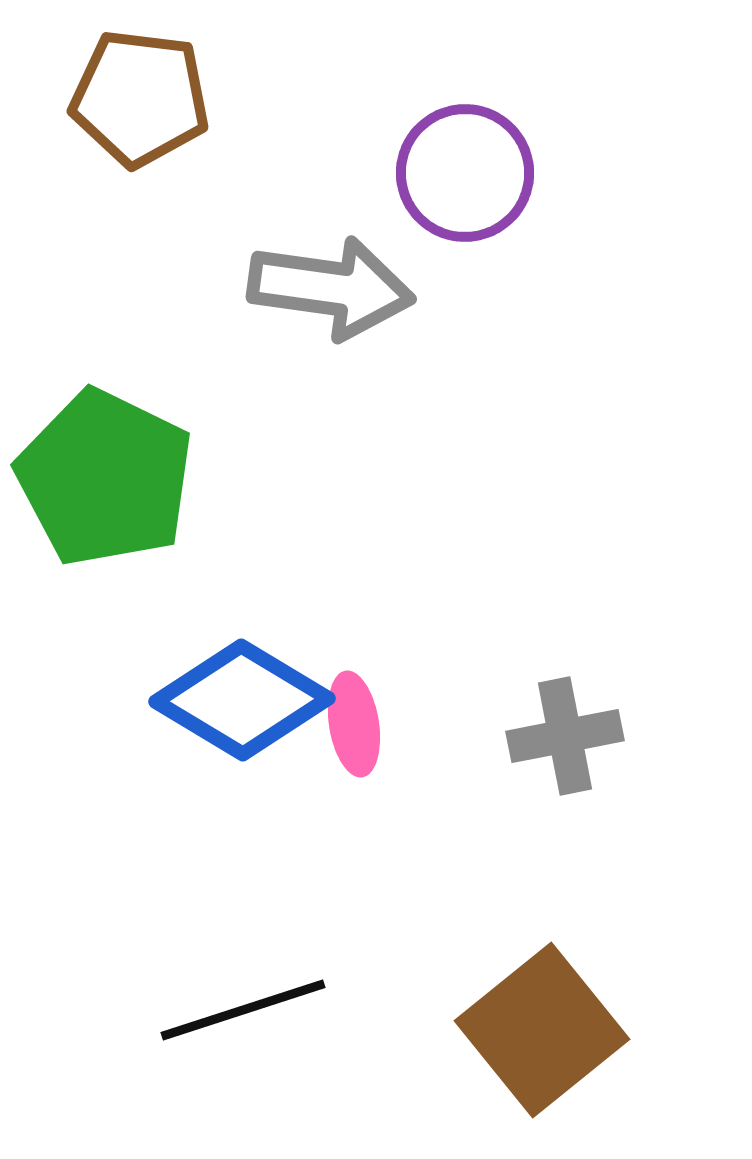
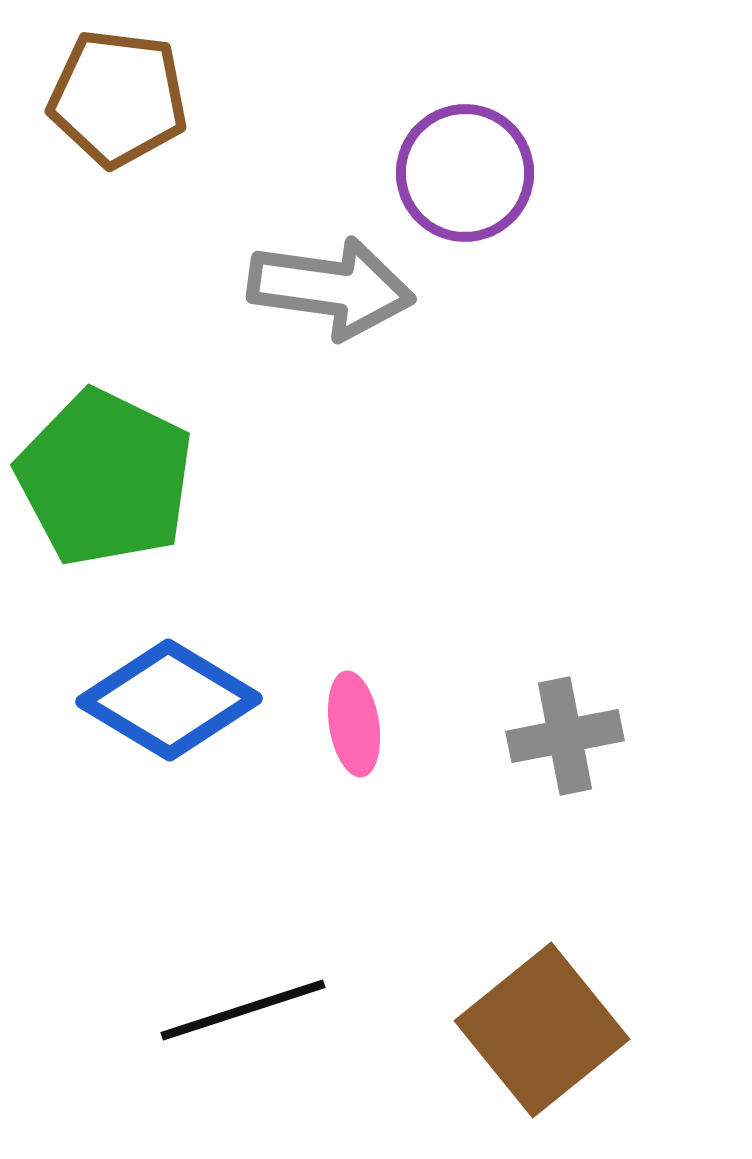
brown pentagon: moved 22 px left
blue diamond: moved 73 px left
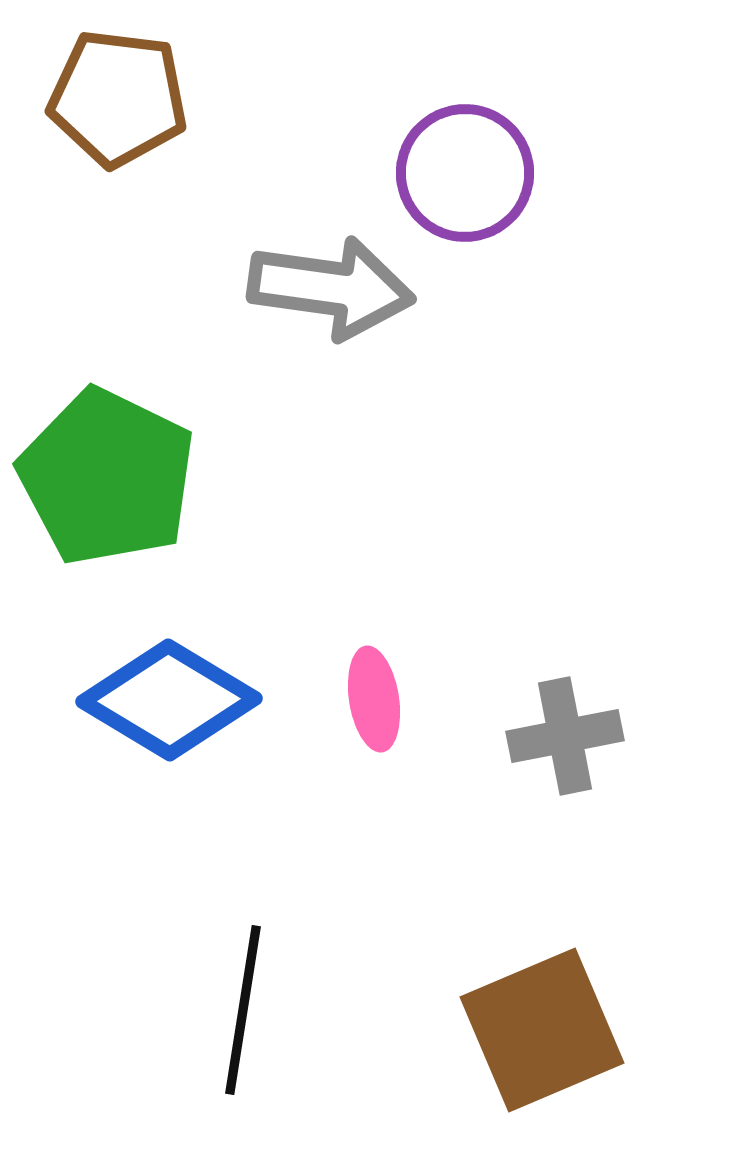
green pentagon: moved 2 px right, 1 px up
pink ellipse: moved 20 px right, 25 px up
black line: rotated 63 degrees counterclockwise
brown square: rotated 16 degrees clockwise
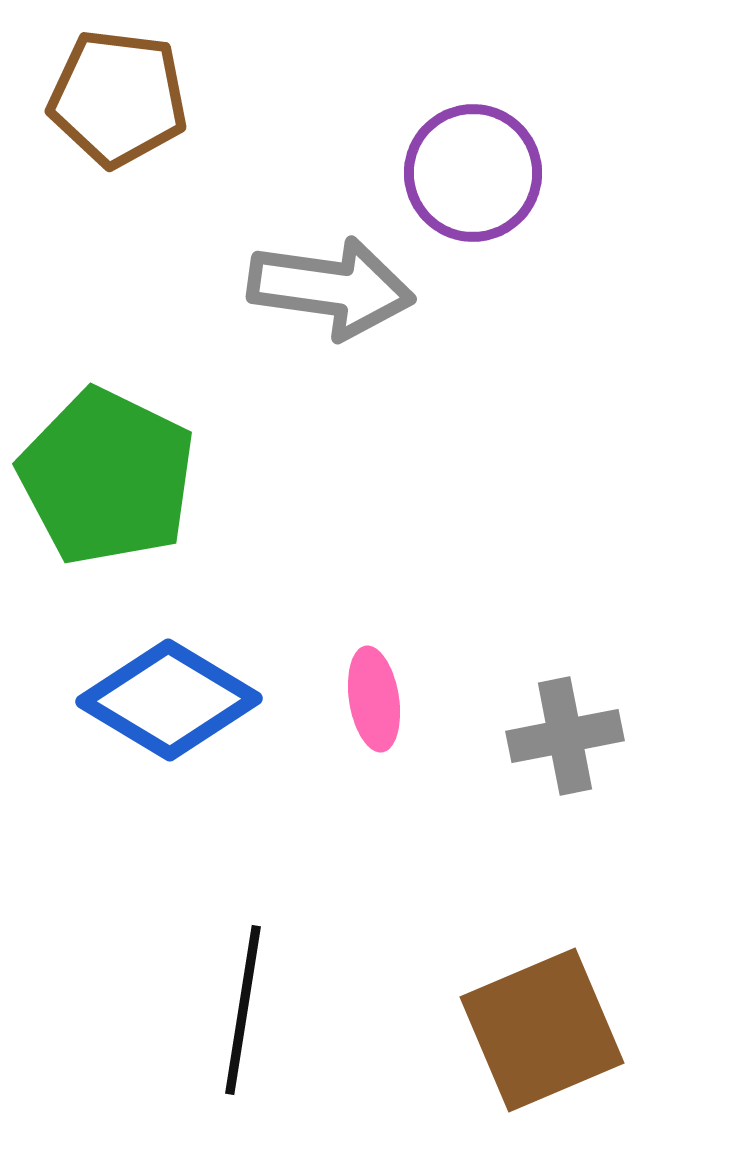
purple circle: moved 8 px right
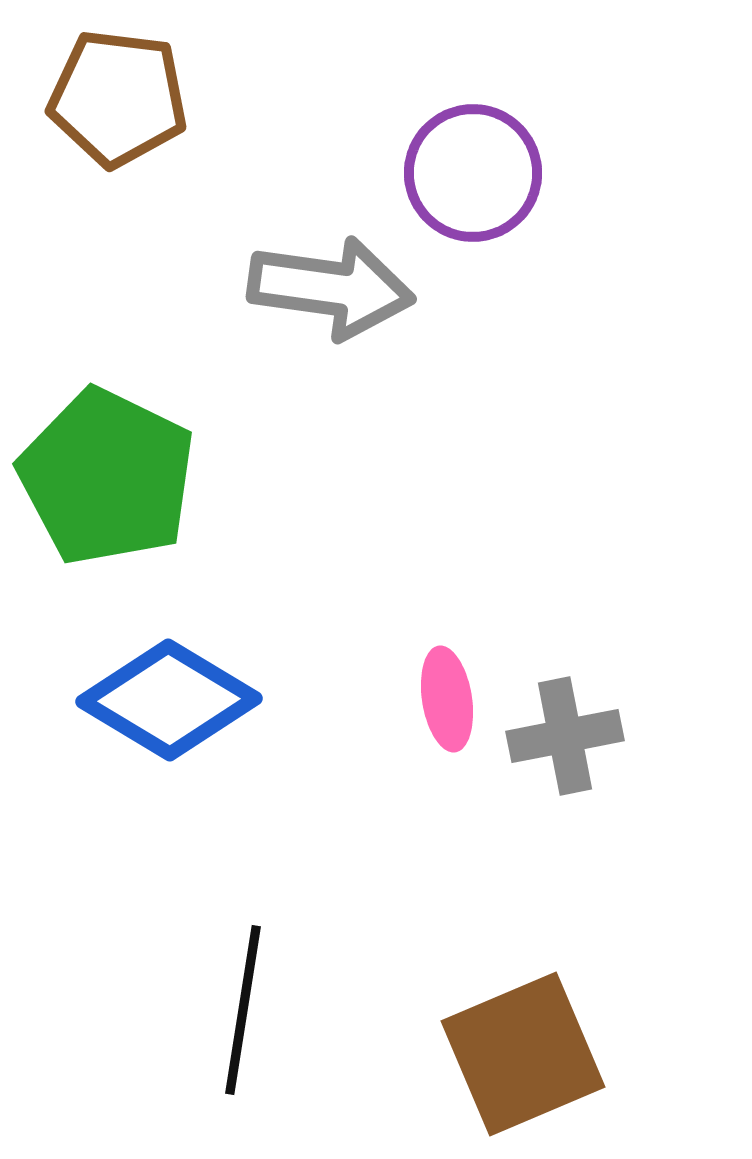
pink ellipse: moved 73 px right
brown square: moved 19 px left, 24 px down
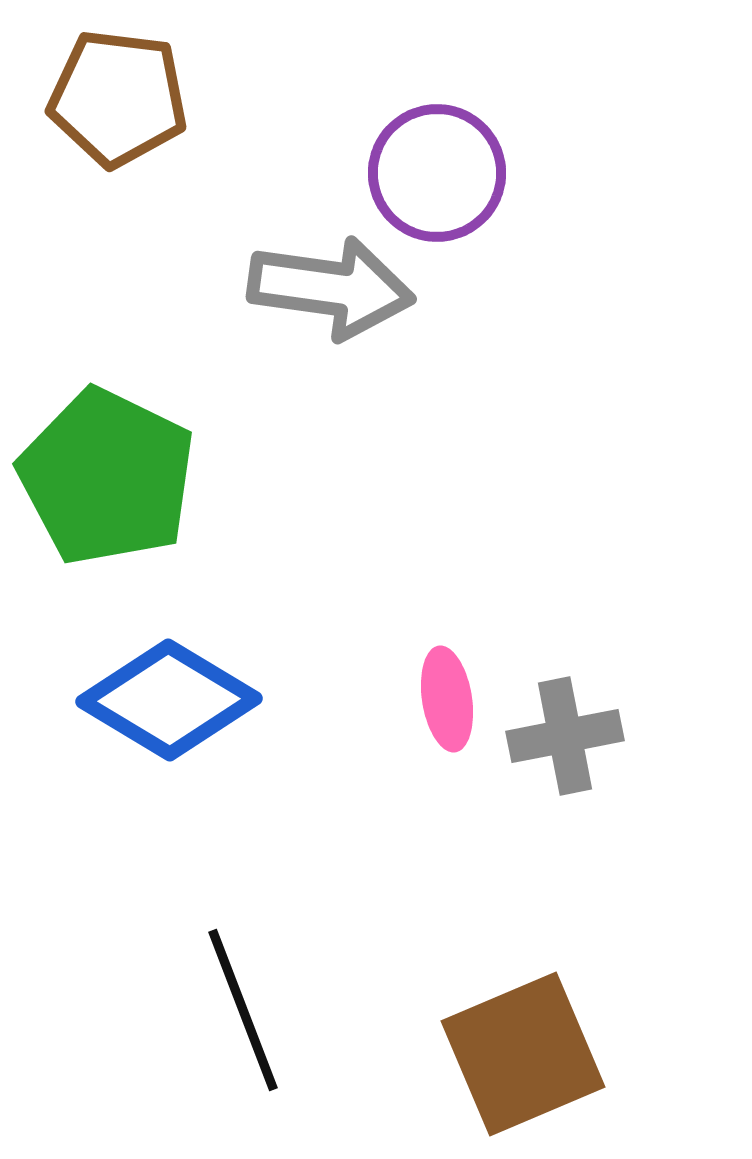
purple circle: moved 36 px left
black line: rotated 30 degrees counterclockwise
